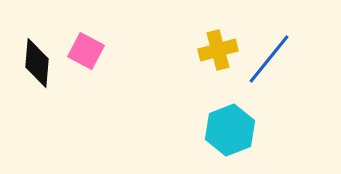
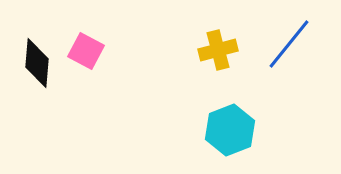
blue line: moved 20 px right, 15 px up
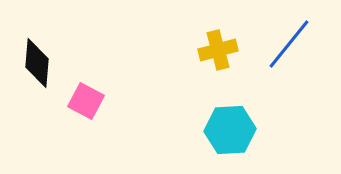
pink square: moved 50 px down
cyan hexagon: rotated 18 degrees clockwise
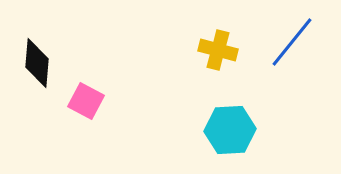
blue line: moved 3 px right, 2 px up
yellow cross: rotated 30 degrees clockwise
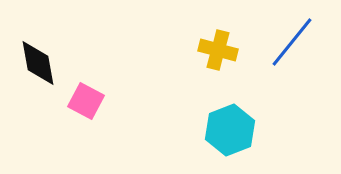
black diamond: moved 1 px right; rotated 15 degrees counterclockwise
cyan hexagon: rotated 18 degrees counterclockwise
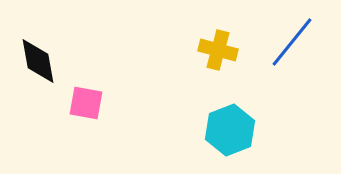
black diamond: moved 2 px up
pink square: moved 2 px down; rotated 18 degrees counterclockwise
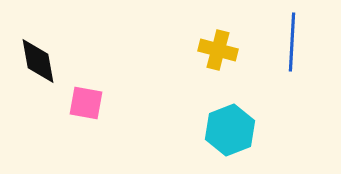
blue line: rotated 36 degrees counterclockwise
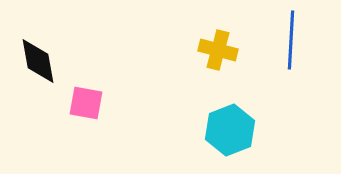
blue line: moved 1 px left, 2 px up
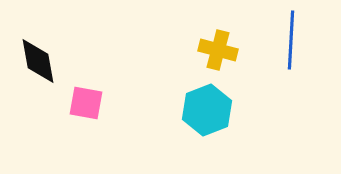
cyan hexagon: moved 23 px left, 20 px up
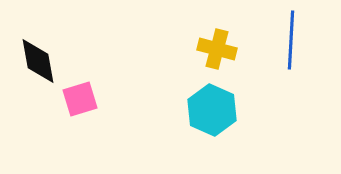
yellow cross: moved 1 px left, 1 px up
pink square: moved 6 px left, 4 px up; rotated 27 degrees counterclockwise
cyan hexagon: moved 5 px right; rotated 15 degrees counterclockwise
